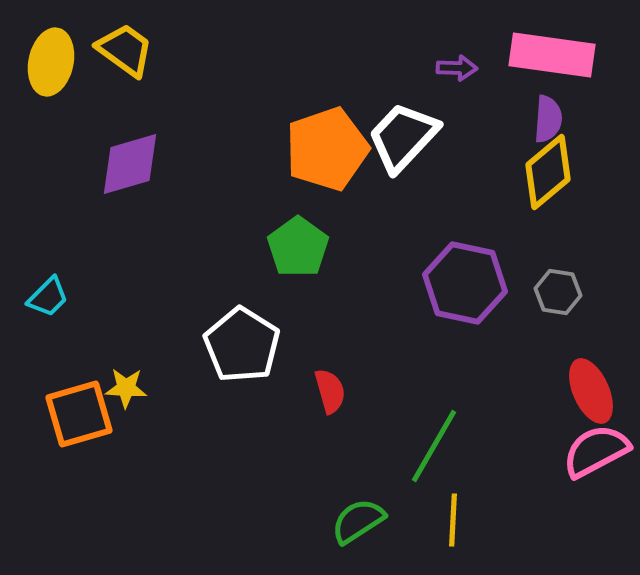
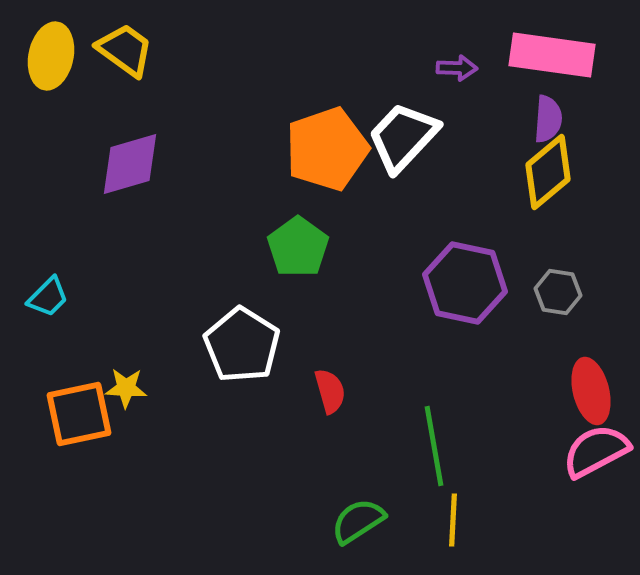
yellow ellipse: moved 6 px up
red ellipse: rotated 10 degrees clockwise
orange square: rotated 4 degrees clockwise
green line: rotated 40 degrees counterclockwise
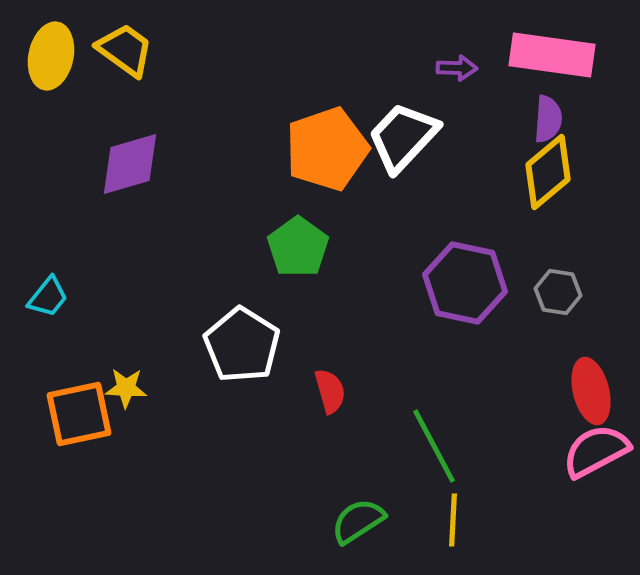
cyan trapezoid: rotated 6 degrees counterclockwise
green line: rotated 18 degrees counterclockwise
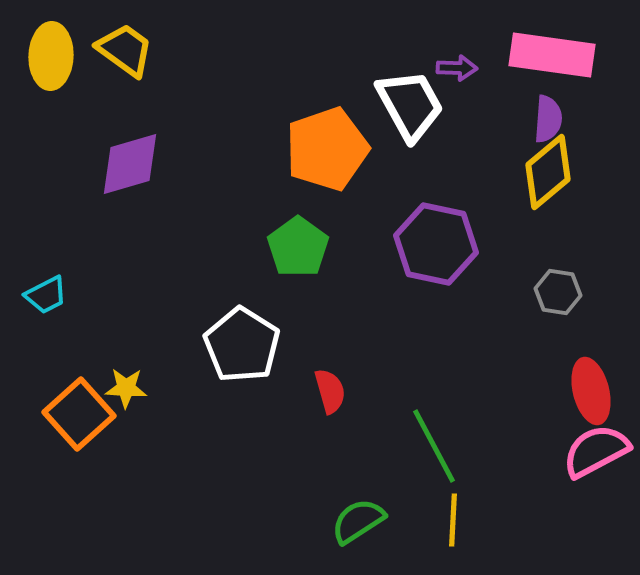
yellow ellipse: rotated 10 degrees counterclockwise
white trapezoid: moved 7 px right, 32 px up; rotated 108 degrees clockwise
purple hexagon: moved 29 px left, 39 px up
cyan trapezoid: moved 2 px left, 2 px up; rotated 24 degrees clockwise
orange square: rotated 30 degrees counterclockwise
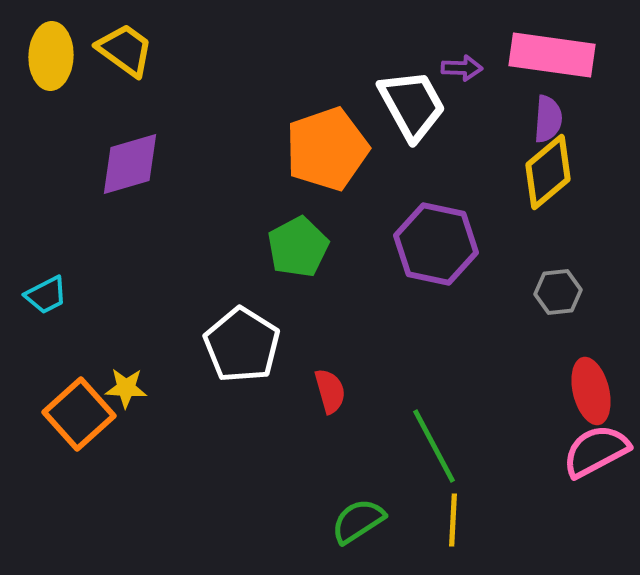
purple arrow: moved 5 px right
white trapezoid: moved 2 px right
green pentagon: rotated 8 degrees clockwise
gray hexagon: rotated 15 degrees counterclockwise
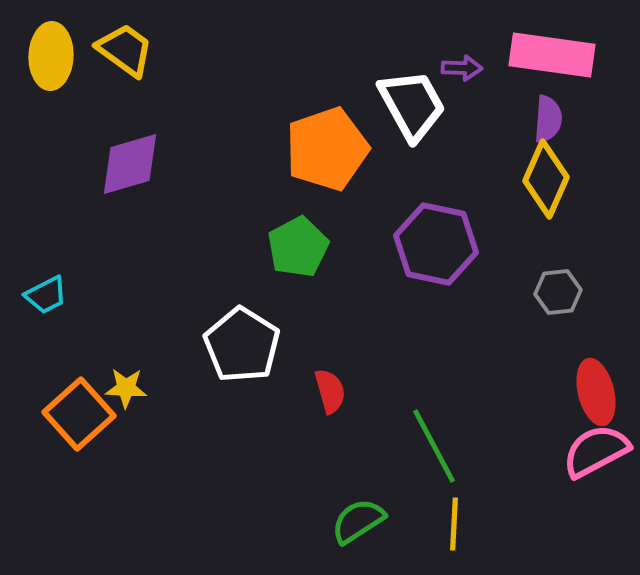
yellow diamond: moved 2 px left, 7 px down; rotated 26 degrees counterclockwise
red ellipse: moved 5 px right, 1 px down
yellow line: moved 1 px right, 4 px down
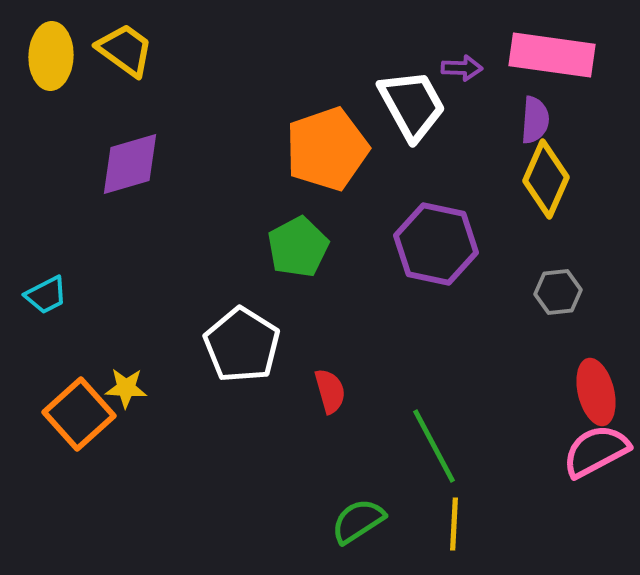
purple semicircle: moved 13 px left, 1 px down
